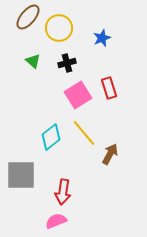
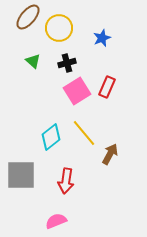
red rectangle: moved 2 px left, 1 px up; rotated 40 degrees clockwise
pink square: moved 1 px left, 4 px up
red arrow: moved 3 px right, 11 px up
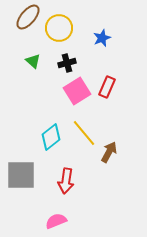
brown arrow: moved 1 px left, 2 px up
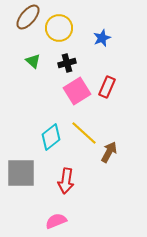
yellow line: rotated 8 degrees counterclockwise
gray square: moved 2 px up
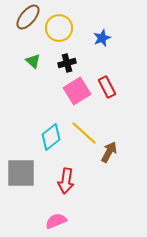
red rectangle: rotated 50 degrees counterclockwise
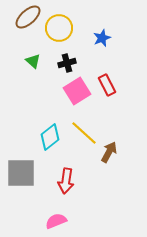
brown ellipse: rotated 8 degrees clockwise
red rectangle: moved 2 px up
cyan diamond: moved 1 px left
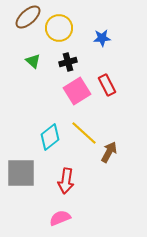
blue star: rotated 18 degrees clockwise
black cross: moved 1 px right, 1 px up
pink semicircle: moved 4 px right, 3 px up
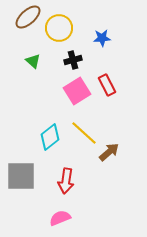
black cross: moved 5 px right, 2 px up
brown arrow: rotated 20 degrees clockwise
gray square: moved 3 px down
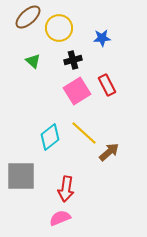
red arrow: moved 8 px down
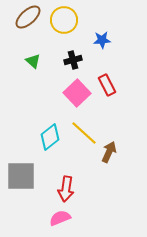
yellow circle: moved 5 px right, 8 px up
blue star: moved 2 px down
pink square: moved 2 px down; rotated 12 degrees counterclockwise
brown arrow: rotated 25 degrees counterclockwise
